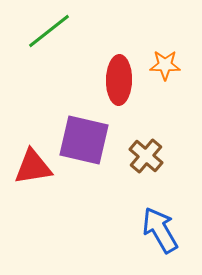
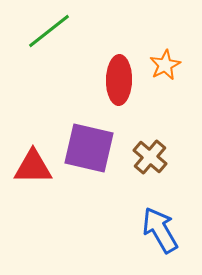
orange star: rotated 28 degrees counterclockwise
purple square: moved 5 px right, 8 px down
brown cross: moved 4 px right, 1 px down
red triangle: rotated 9 degrees clockwise
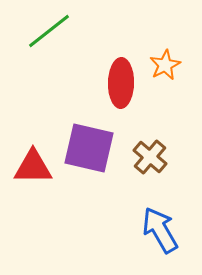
red ellipse: moved 2 px right, 3 px down
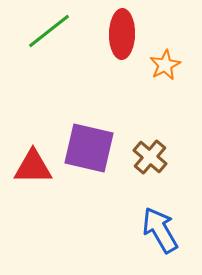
red ellipse: moved 1 px right, 49 px up
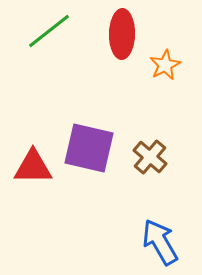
blue arrow: moved 12 px down
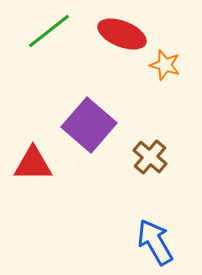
red ellipse: rotated 69 degrees counterclockwise
orange star: rotated 28 degrees counterclockwise
purple square: moved 23 px up; rotated 28 degrees clockwise
red triangle: moved 3 px up
blue arrow: moved 5 px left
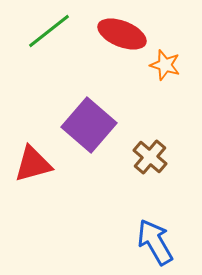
red triangle: rotated 15 degrees counterclockwise
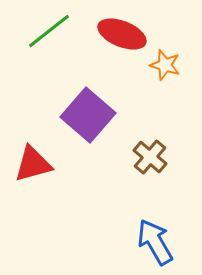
purple square: moved 1 px left, 10 px up
